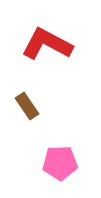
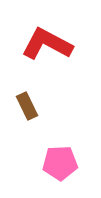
brown rectangle: rotated 8 degrees clockwise
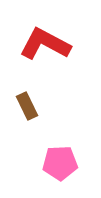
red L-shape: moved 2 px left
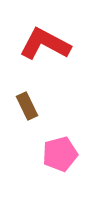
pink pentagon: moved 9 px up; rotated 12 degrees counterclockwise
